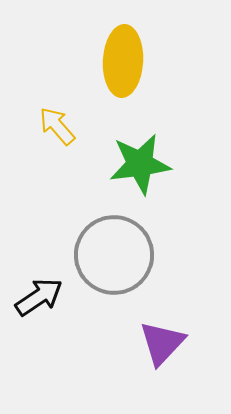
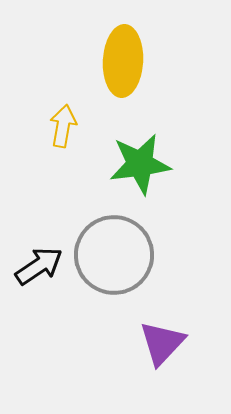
yellow arrow: moved 6 px right; rotated 51 degrees clockwise
black arrow: moved 31 px up
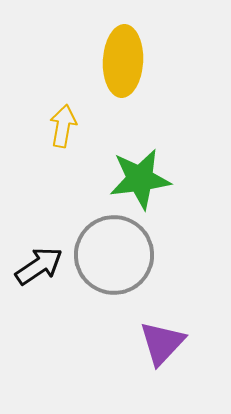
green star: moved 15 px down
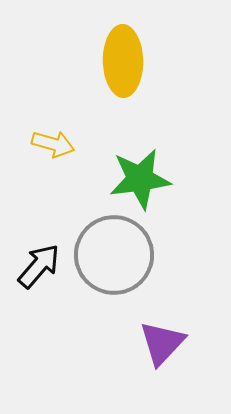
yellow ellipse: rotated 4 degrees counterclockwise
yellow arrow: moved 10 px left, 18 px down; rotated 96 degrees clockwise
black arrow: rotated 15 degrees counterclockwise
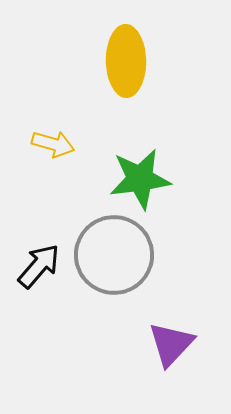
yellow ellipse: moved 3 px right
purple triangle: moved 9 px right, 1 px down
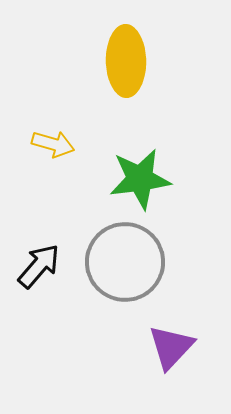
gray circle: moved 11 px right, 7 px down
purple triangle: moved 3 px down
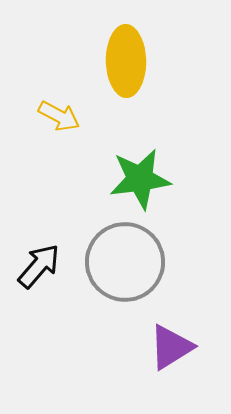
yellow arrow: moved 6 px right, 28 px up; rotated 12 degrees clockwise
purple triangle: rotated 15 degrees clockwise
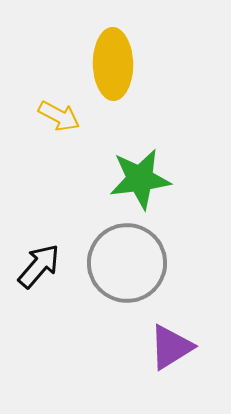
yellow ellipse: moved 13 px left, 3 px down
gray circle: moved 2 px right, 1 px down
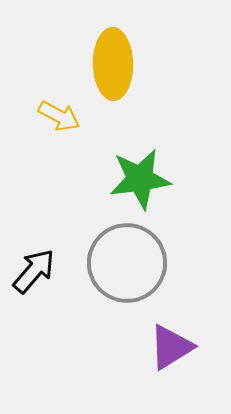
black arrow: moved 5 px left, 5 px down
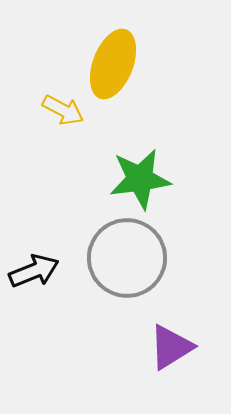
yellow ellipse: rotated 22 degrees clockwise
yellow arrow: moved 4 px right, 6 px up
gray circle: moved 5 px up
black arrow: rotated 27 degrees clockwise
